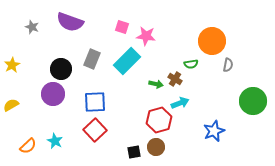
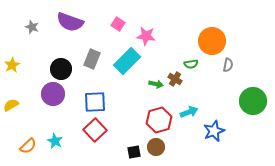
pink square: moved 4 px left, 3 px up; rotated 16 degrees clockwise
cyan arrow: moved 9 px right, 9 px down
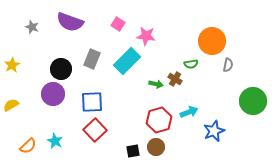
blue square: moved 3 px left
black square: moved 1 px left, 1 px up
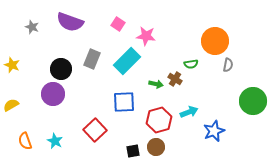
orange circle: moved 3 px right
yellow star: rotated 21 degrees counterclockwise
blue square: moved 32 px right
orange semicircle: moved 3 px left, 5 px up; rotated 114 degrees clockwise
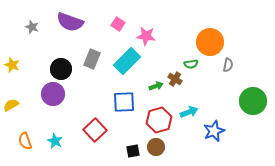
orange circle: moved 5 px left, 1 px down
green arrow: moved 2 px down; rotated 32 degrees counterclockwise
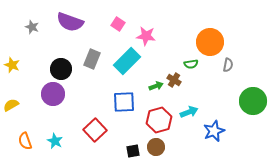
brown cross: moved 1 px left, 1 px down
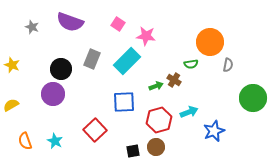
green circle: moved 3 px up
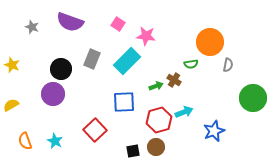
cyan arrow: moved 5 px left
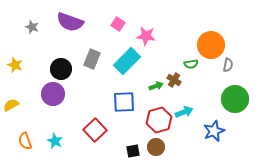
orange circle: moved 1 px right, 3 px down
yellow star: moved 3 px right
green circle: moved 18 px left, 1 px down
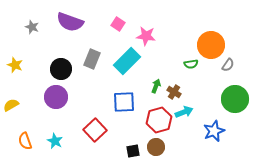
gray semicircle: rotated 24 degrees clockwise
brown cross: moved 12 px down
green arrow: rotated 48 degrees counterclockwise
purple circle: moved 3 px right, 3 px down
